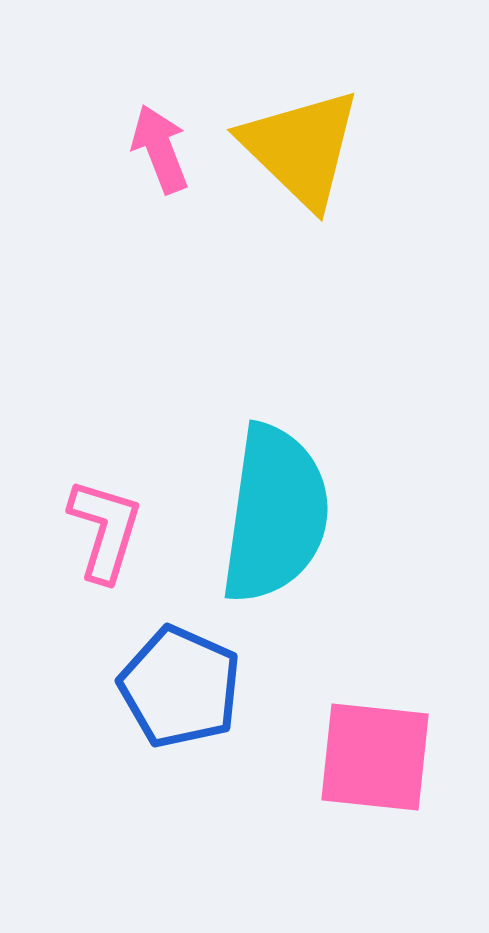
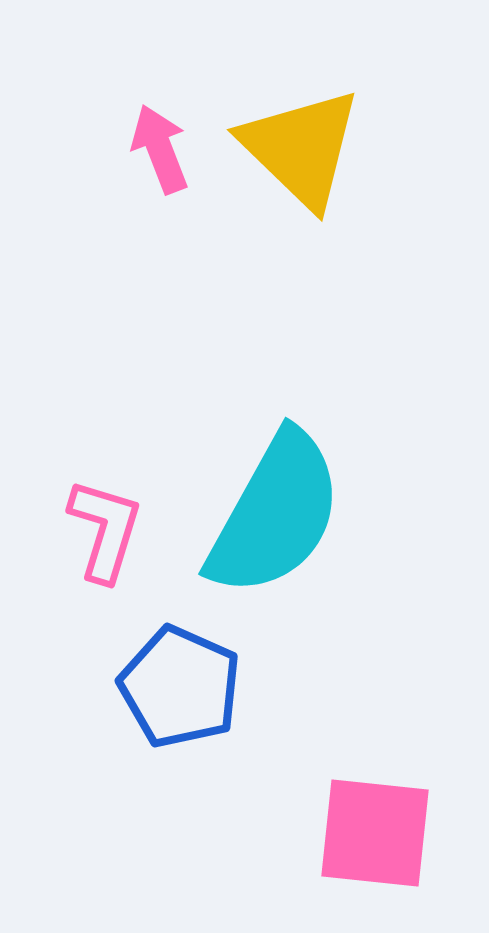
cyan semicircle: rotated 21 degrees clockwise
pink square: moved 76 px down
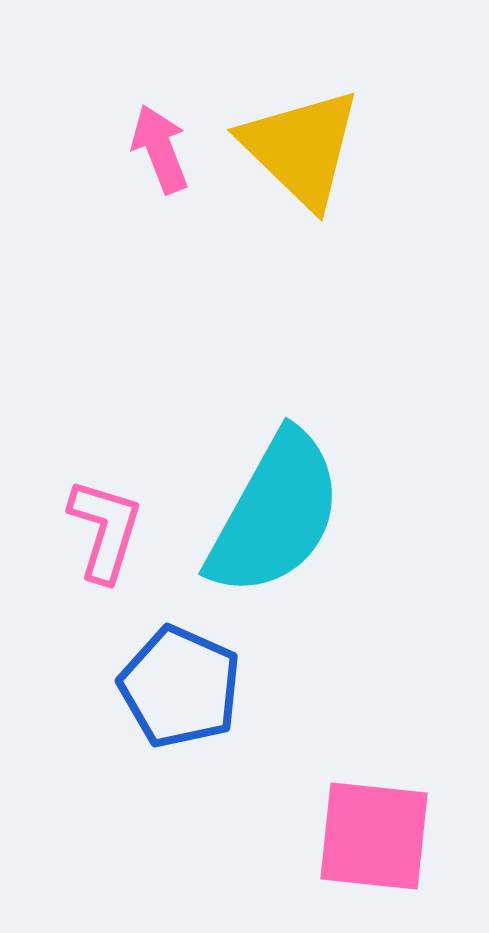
pink square: moved 1 px left, 3 px down
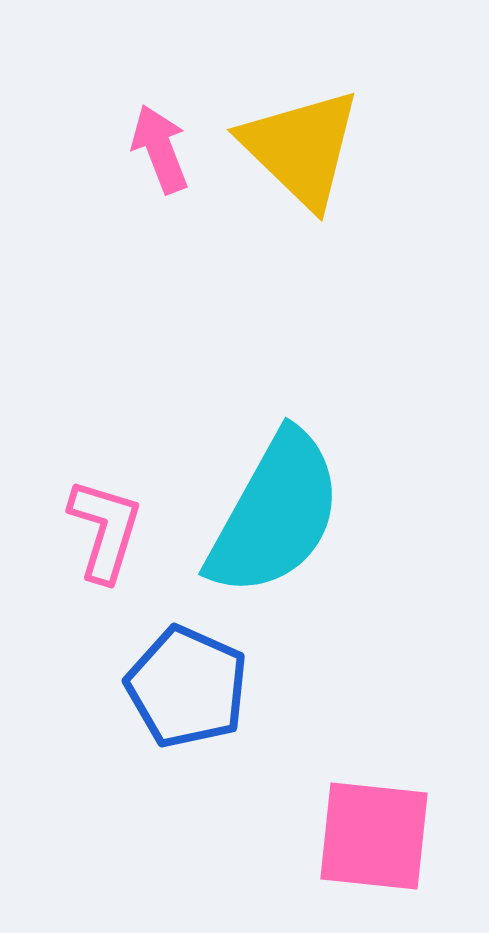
blue pentagon: moved 7 px right
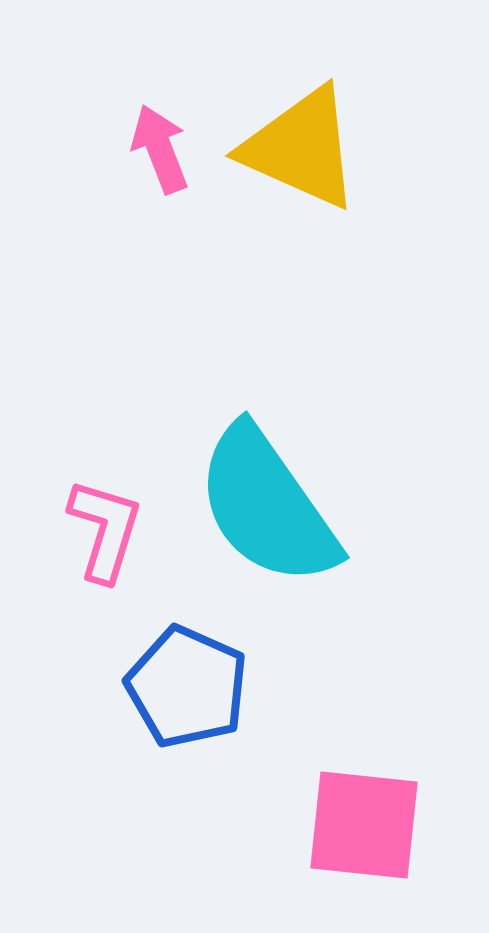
yellow triangle: rotated 20 degrees counterclockwise
cyan semicircle: moved 8 px left, 8 px up; rotated 116 degrees clockwise
pink square: moved 10 px left, 11 px up
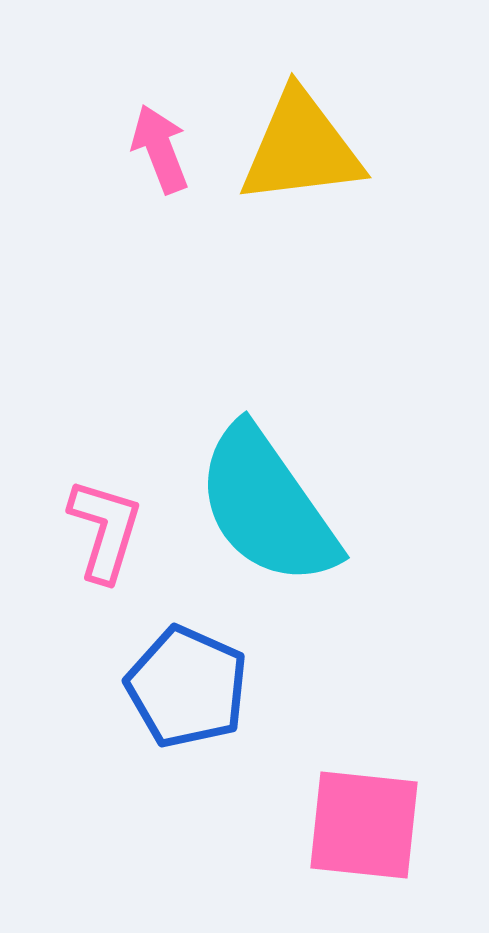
yellow triangle: rotated 31 degrees counterclockwise
